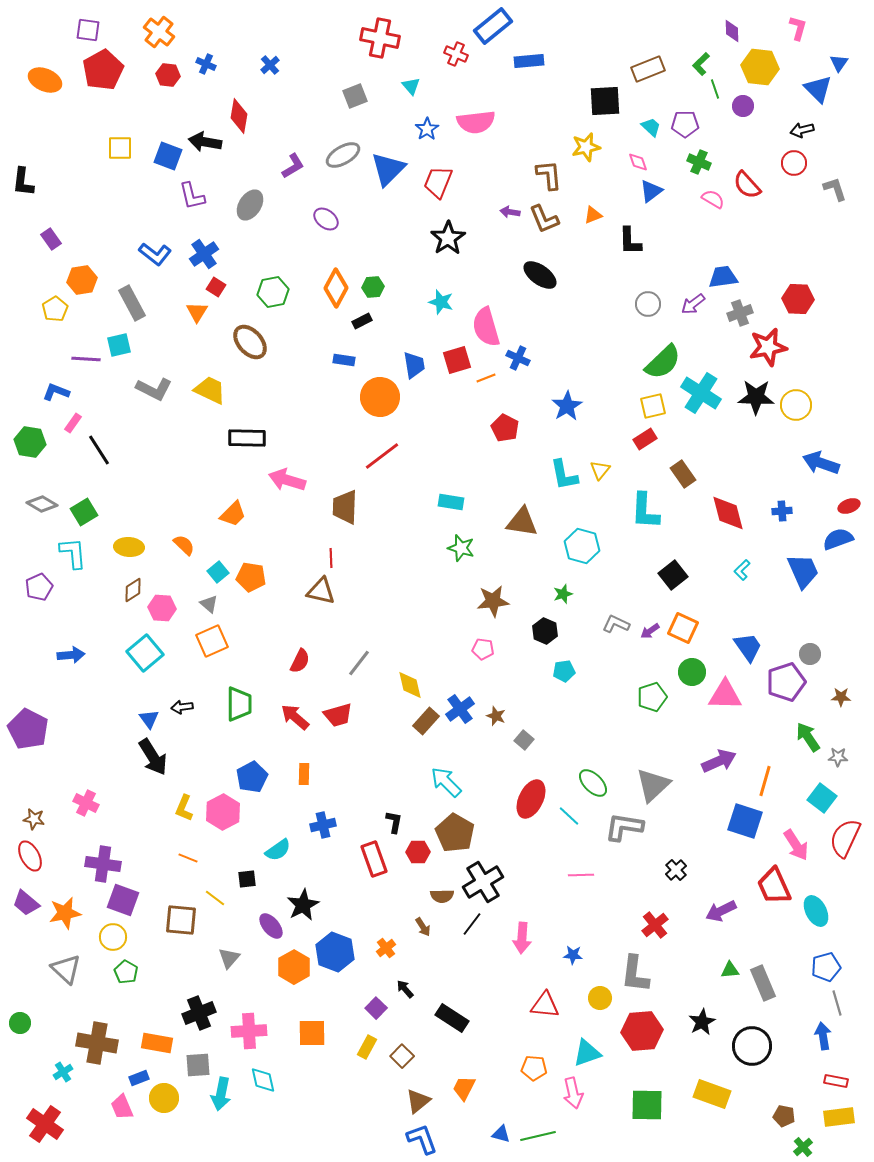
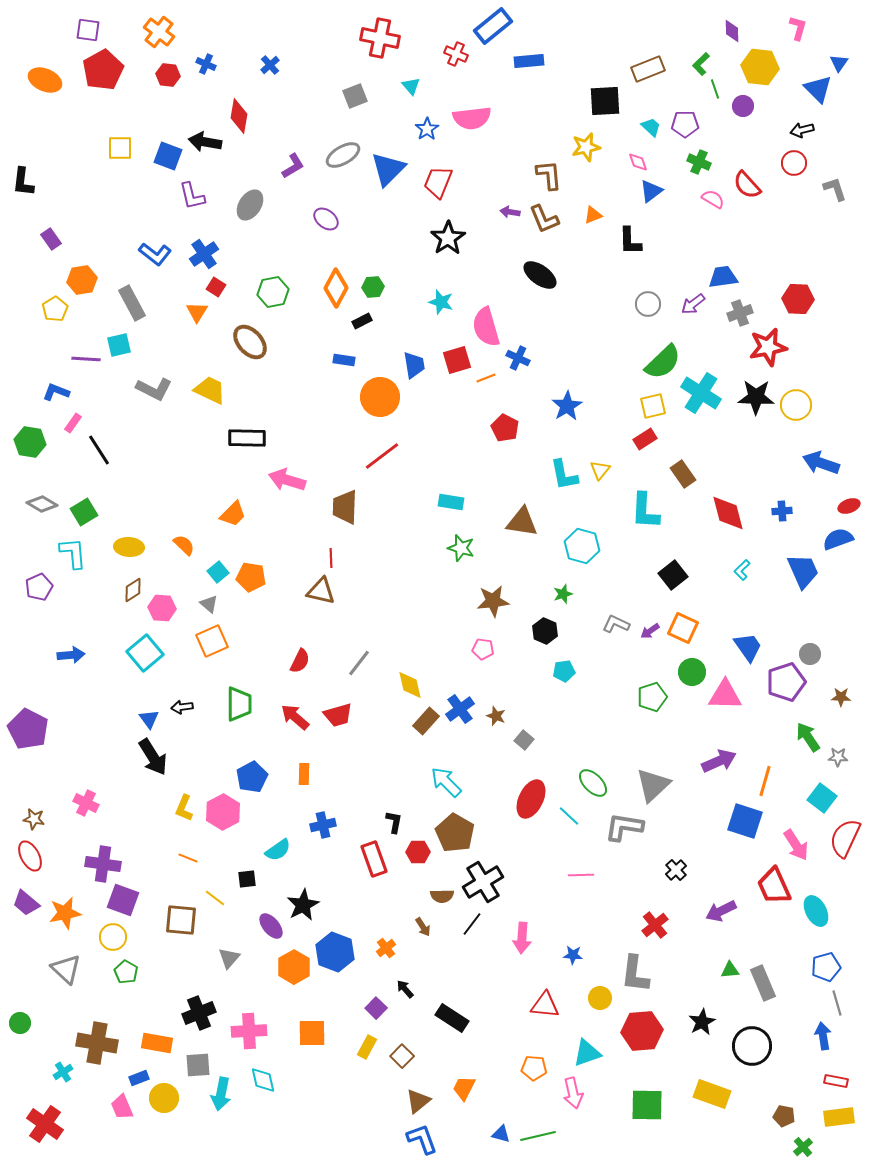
pink semicircle at (476, 122): moved 4 px left, 4 px up
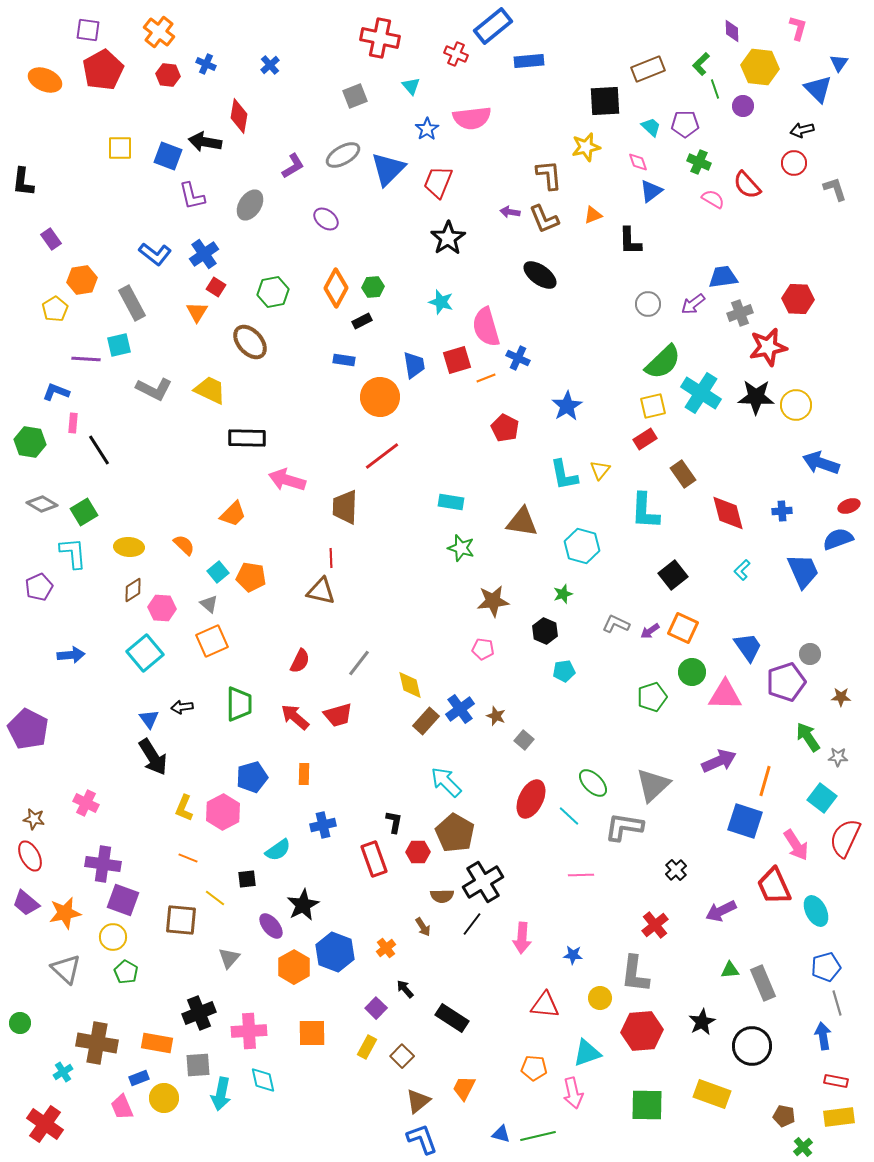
pink rectangle at (73, 423): rotated 30 degrees counterclockwise
blue pentagon at (252, 777): rotated 12 degrees clockwise
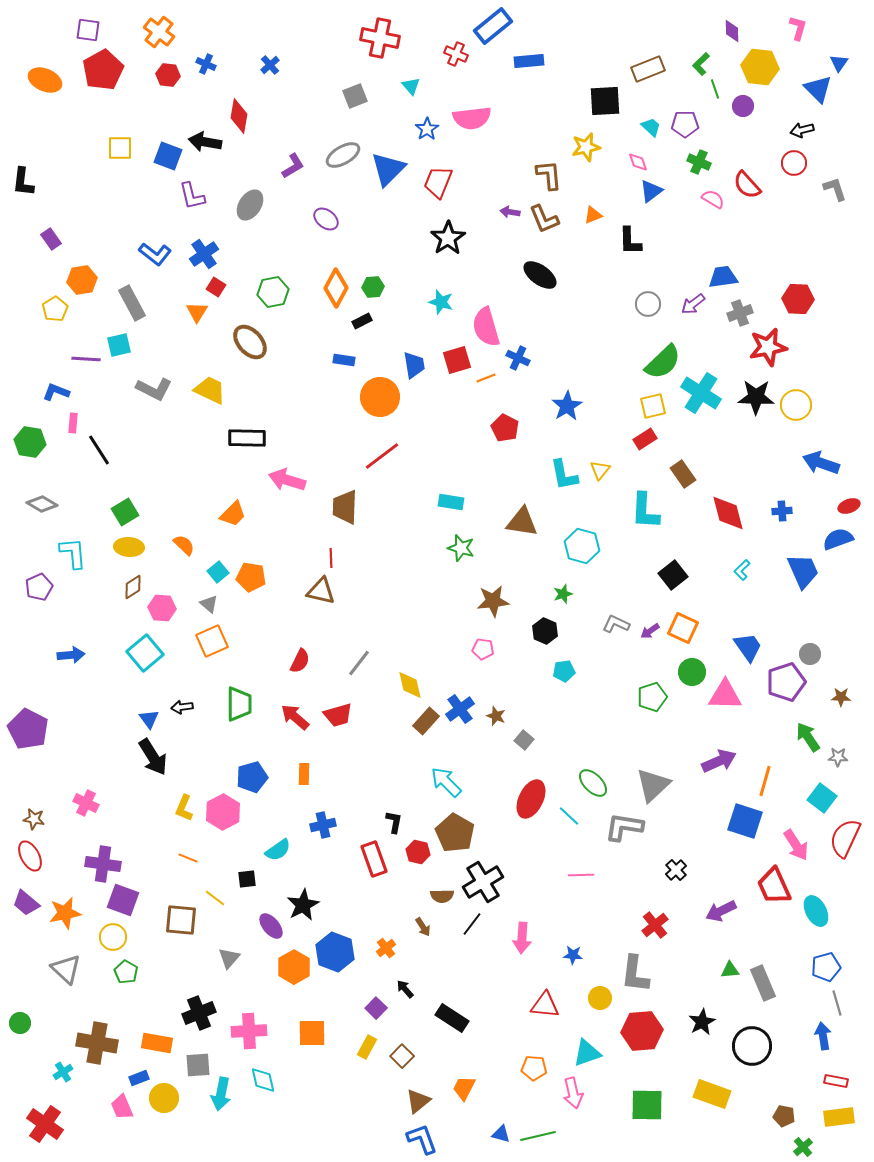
green square at (84, 512): moved 41 px right
brown diamond at (133, 590): moved 3 px up
red hexagon at (418, 852): rotated 15 degrees clockwise
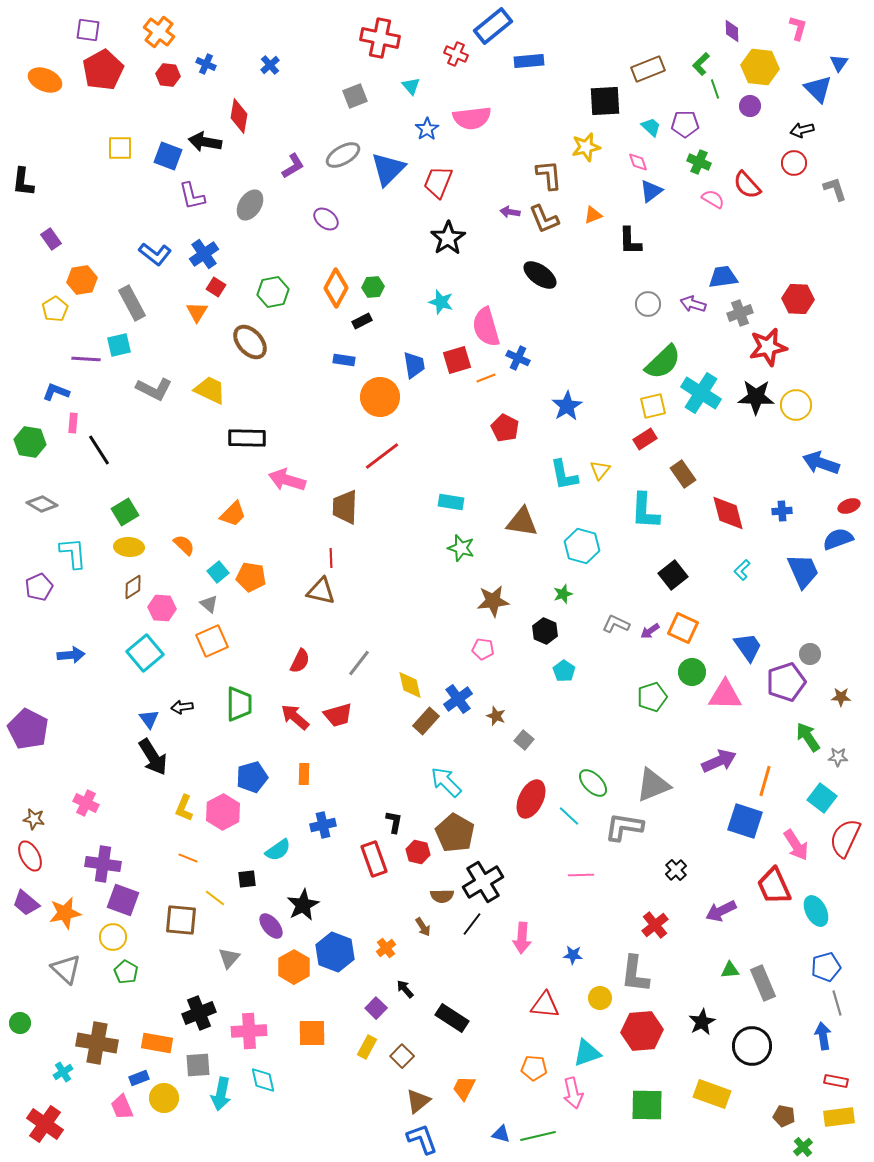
purple circle at (743, 106): moved 7 px right
purple arrow at (693, 304): rotated 55 degrees clockwise
cyan pentagon at (564, 671): rotated 30 degrees counterclockwise
blue cross at (460, 709): moved 2 px left, 10 px up
gray triangle at (653, 785): rotated 21 degrees clockwise
